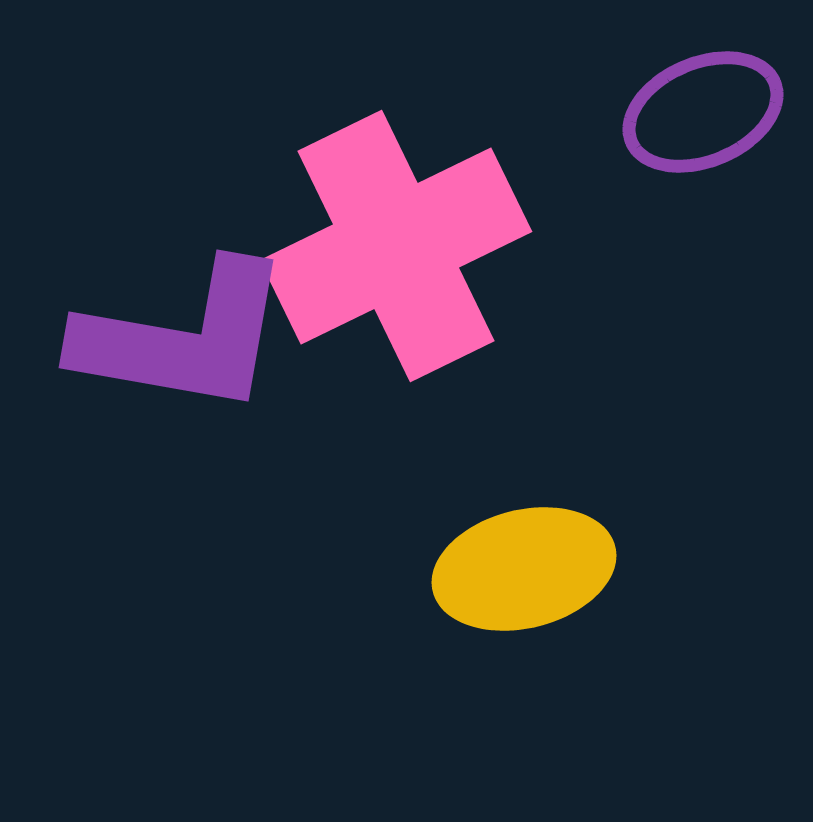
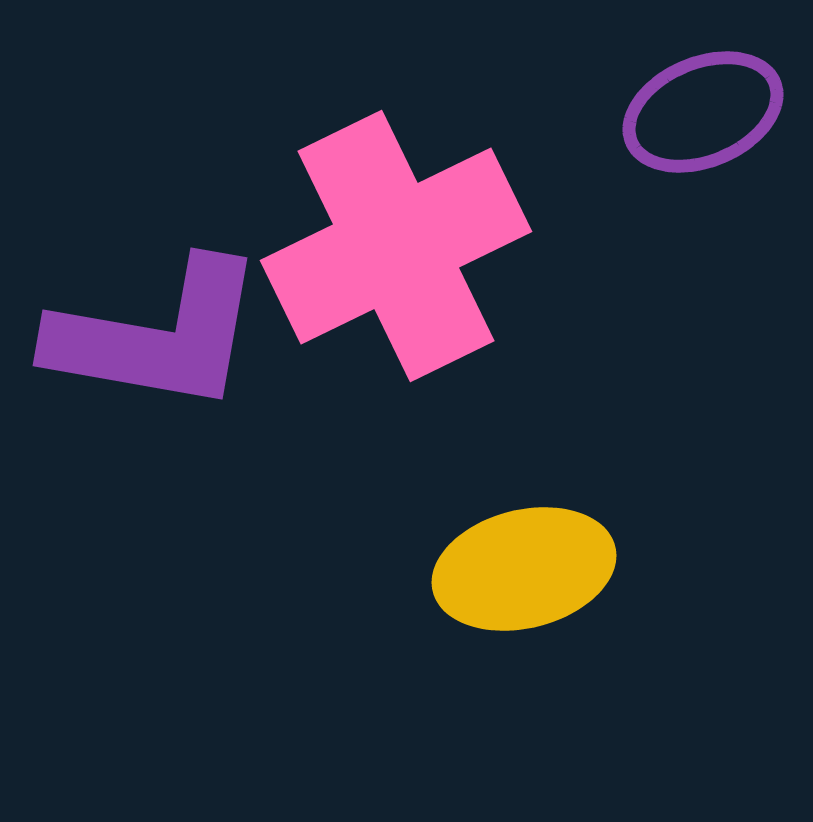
purple L-shape: moved 26 px left, 2 px up
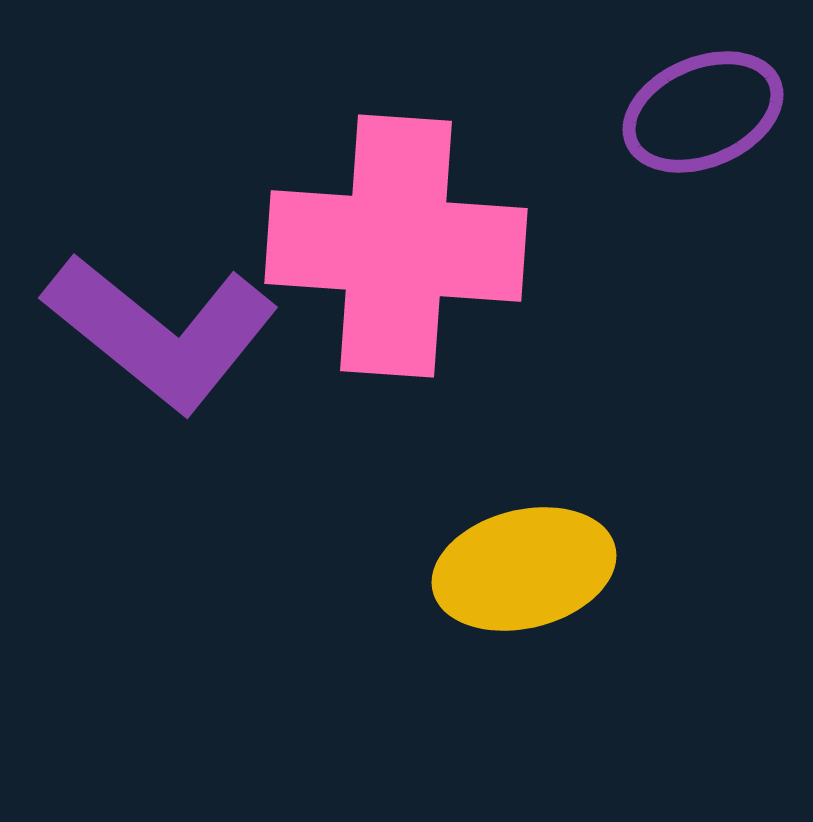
pink cross: rotated 30 degrees clockwise
purple L-shape: moved 4 px right, 4 px up; rotated 29 degrees clockwise
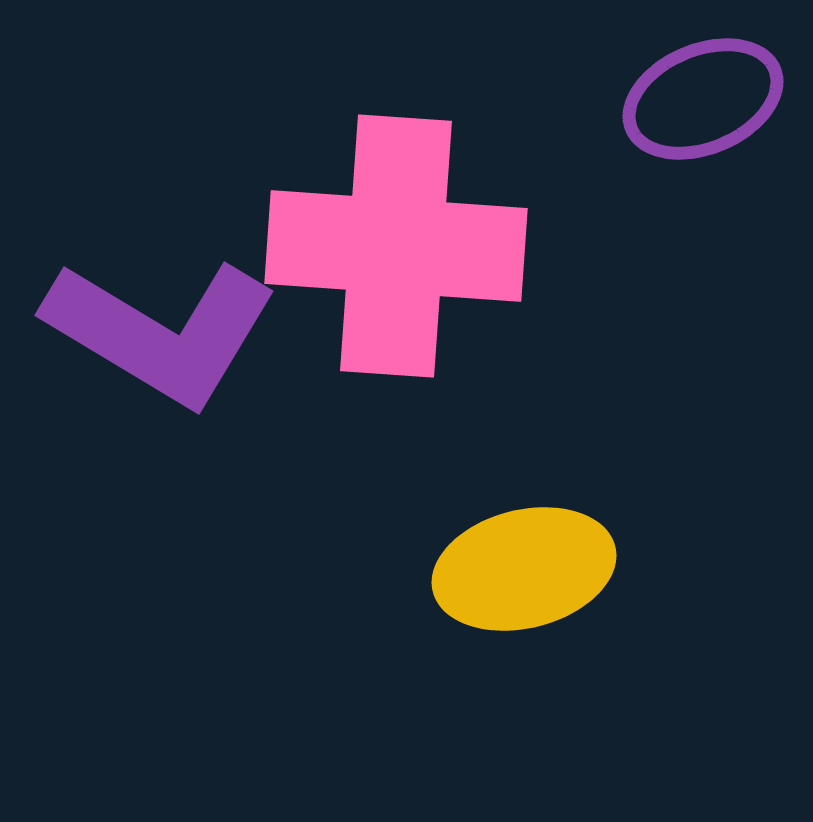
purple ellipse: moved 13 px up
purple L-shape: rotated 8 degrees counterclockwise
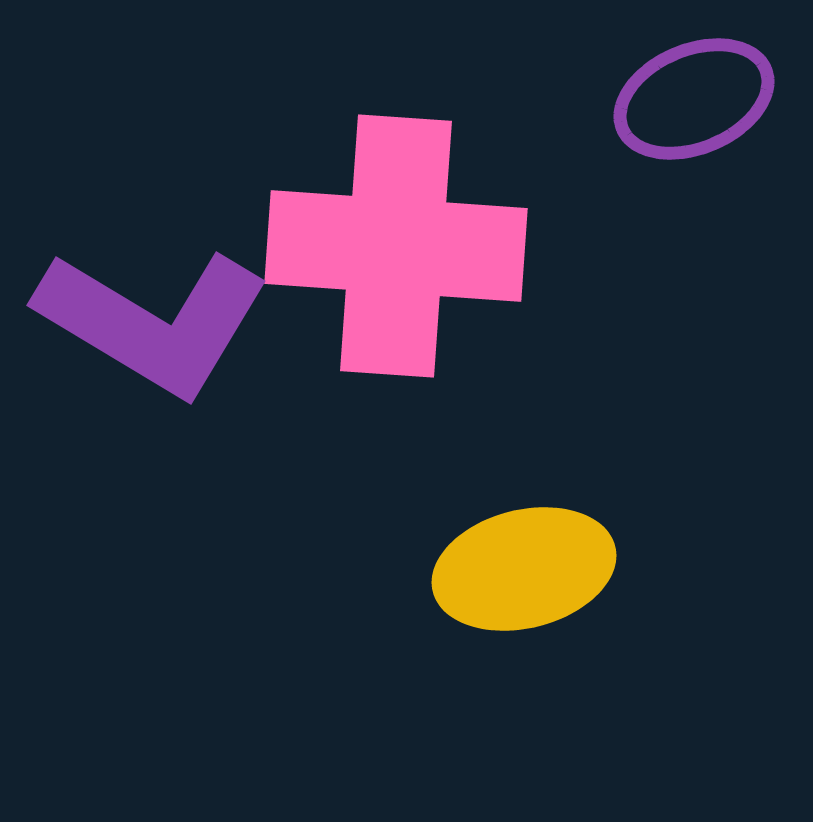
purple ellipse: moved 9 px left
purple L-shape: moved 8 px left, 10 px up
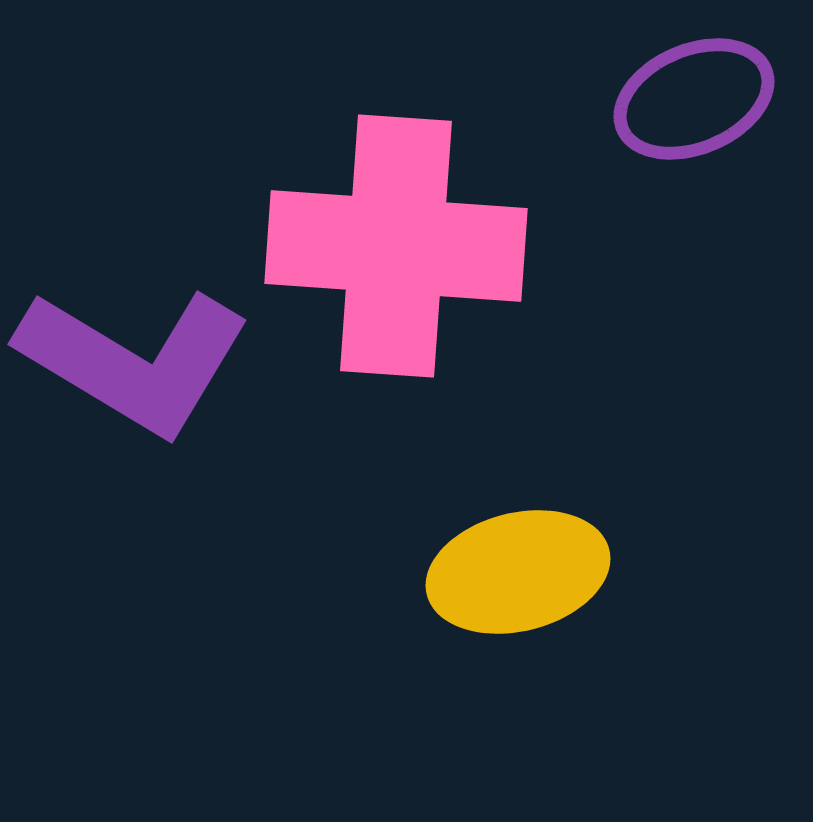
purple L-shape: moved 19 px left, 39 px down
yellow ellipse: moved 6 px left, 3 px down
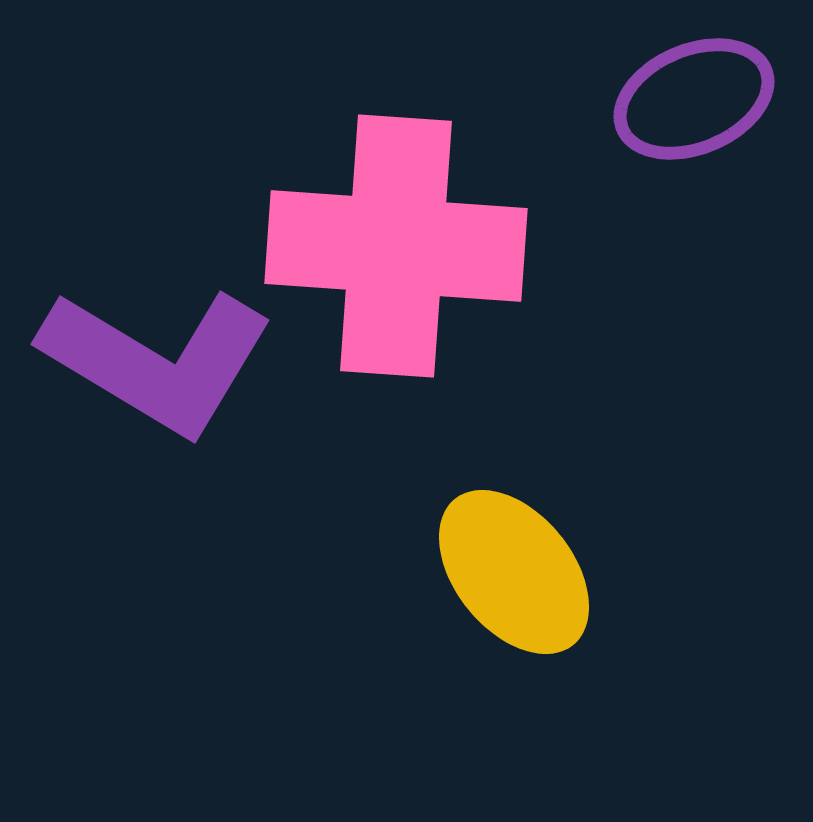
purple L-shape: moved 23 px right
yellow ellipse: moved 4 px left; rotated 65 degrees clockwise
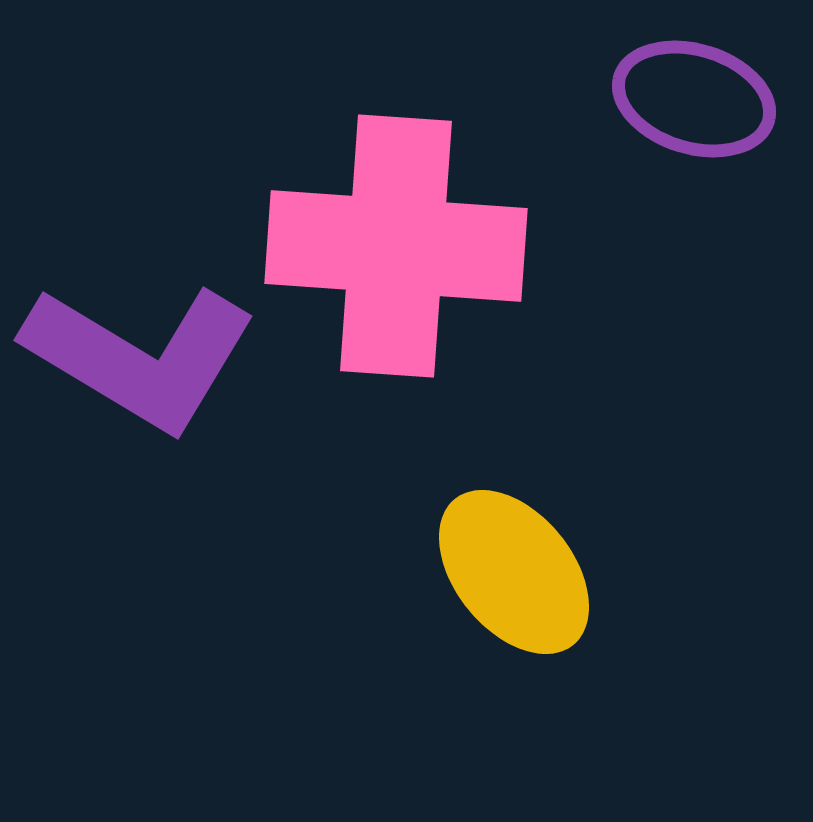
purple ellipse: rotated 40 degrees clockwise
purple L-shape: moved 17 px left, 4 px up
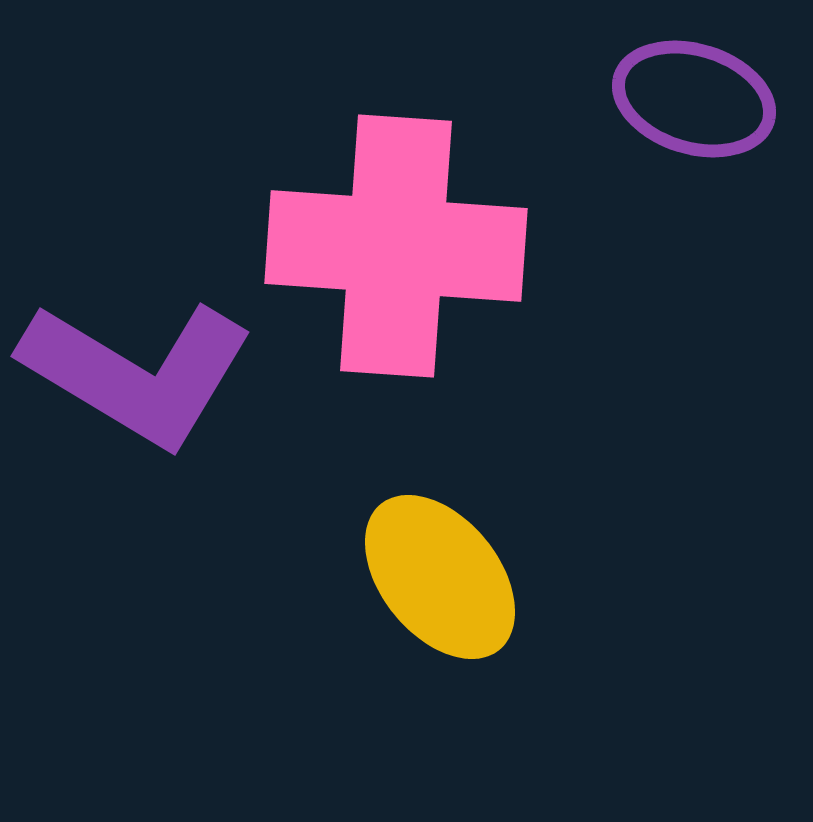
purple L-shape: moved 3 px left, 16 px down
yellow ellipse: moved 74 px left, 5 px down
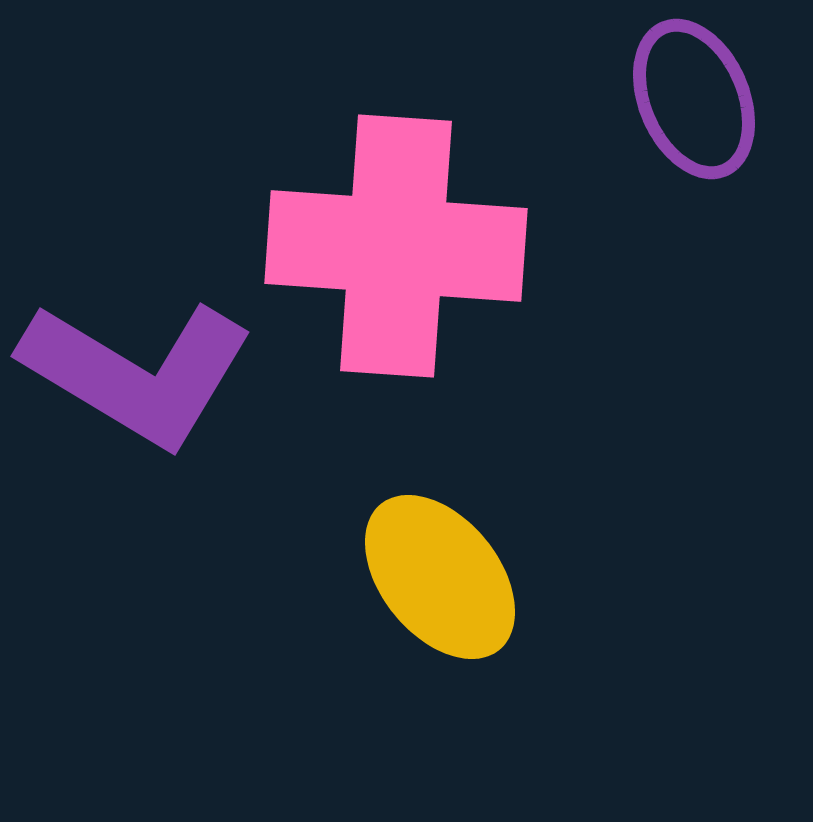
purple ellipse: rotated 50 degrees clockwise
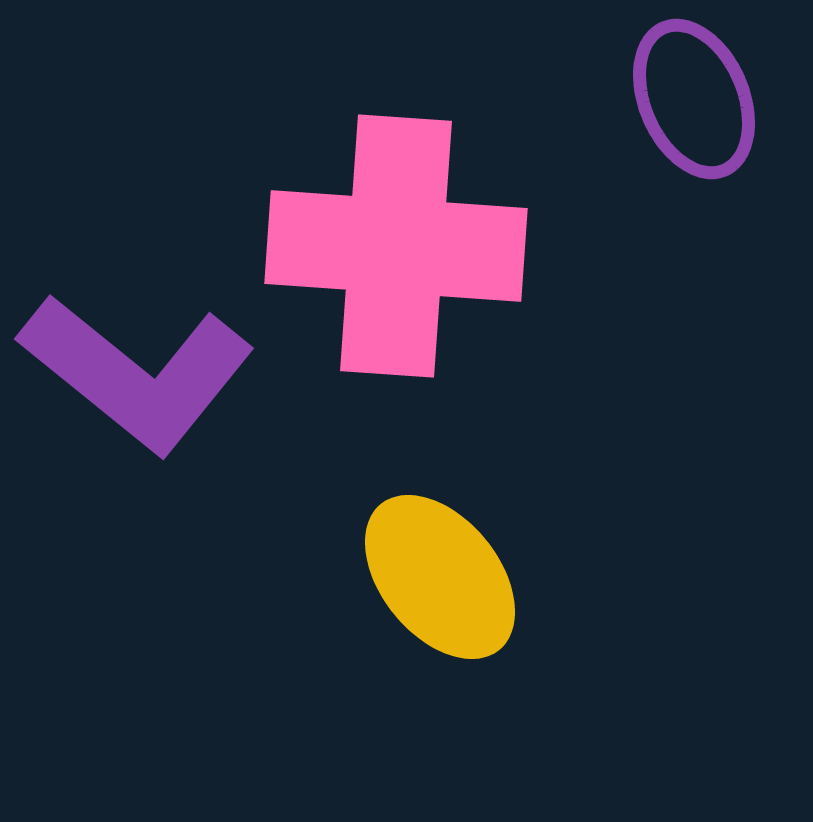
purple L-shape: rotated 8 degrees clockwise
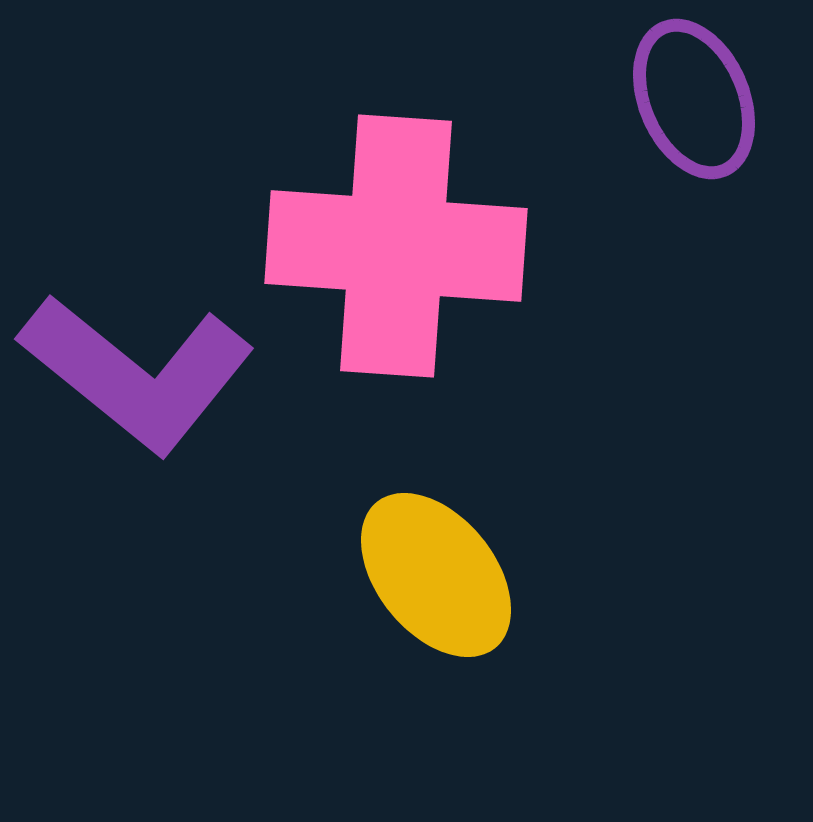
yellow ellipse: moved 4 px left, 2 px up
